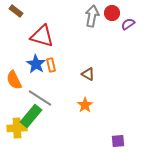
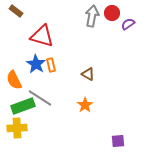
green rectangle: moved 8 px left, 10 px up; rotated 30 degrees clockwise
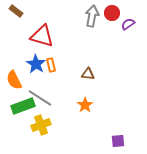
brown triangle: rotated 24 degrees counterclockwise
yellow cross: moved 24 px right, 3 px up; rotated 18 degrees counterclockwise
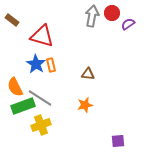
brown rectangle: moved 4 px left, 9 px down
orange semicircle: moved 1 px right, 7 px down
orange star: rotated 21 degrees clockwise
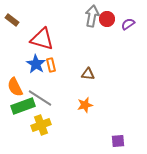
red circle: moved 5 px left, 6 px down
red triangle: moved 3 px down
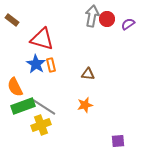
gray line: moved 4 px right, 9 px down
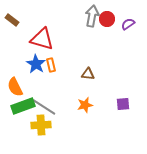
yellow cross: rotated 18 degrees clockwise
purple square: moved 5 px right, 37 px up
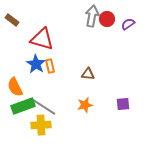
orange rectangle: moved 1 px left, 1 px down
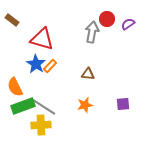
gray arrow: moved 16 px down
orange rectangle: rotated 56 degrees clockwise
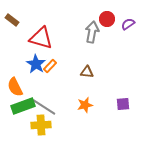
red triangle: moved 1 px left, 1 px up
brown triangle: moved 1 px left, 2 px up
